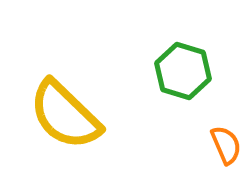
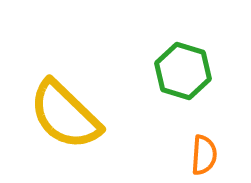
orange semicircle: moved 22 px left, 10 px down; rotated 27 degrees clockwise
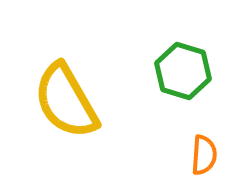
yellow semicircle: moved 1 px right, 14 px up; rotated 16 degrees clockwise
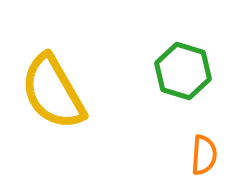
yellow semicircle: moved 13 px left, 9 px up
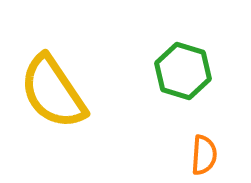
yellow semicircle: rotated 4 degrees counterclockwise
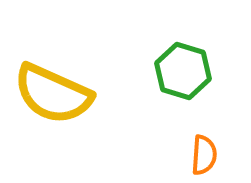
yellow semicircle: moved 2 px down; rotated 32 degrees counterclockwise
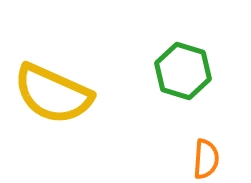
orange semicircle: moved 2 px right, 4 px down
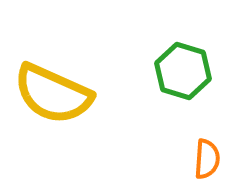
orange semicircle: moved 1 px right
